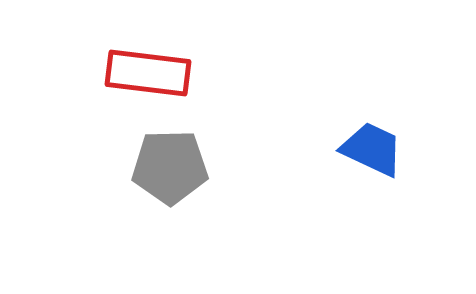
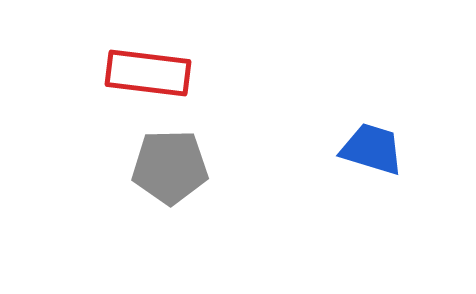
blue trapezoid: rotated 8 degrees counterclockwise
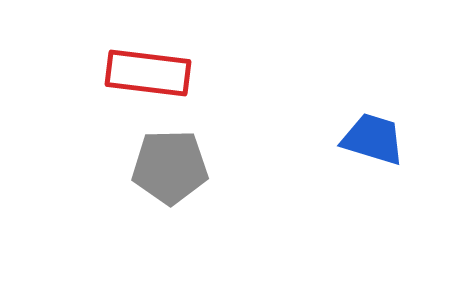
blue trapezoid: moved 1 px right, 10 px up
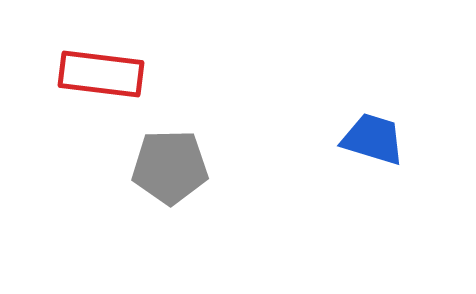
red rectangle: moved 47 px left, 1 px down
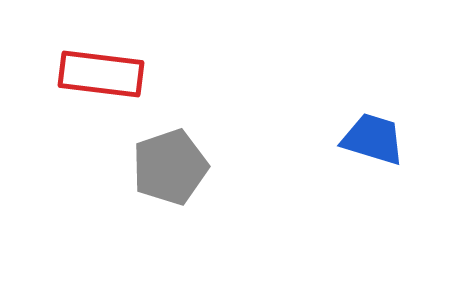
gray pentagon: rotated 18 degrees counterclockwise
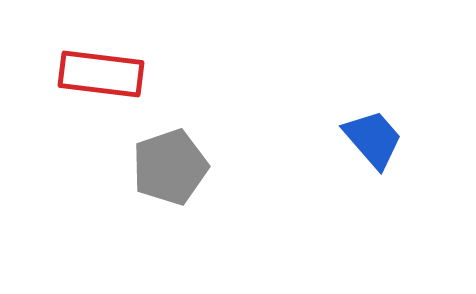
blue trapezoid: rotated 32 degrees clockwise
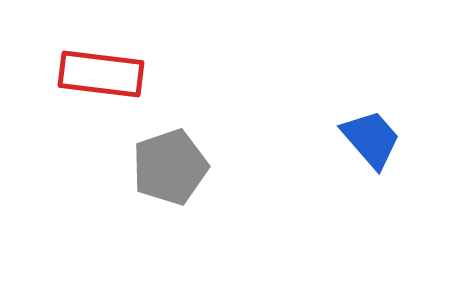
blue trapezoid: moved 2 px left
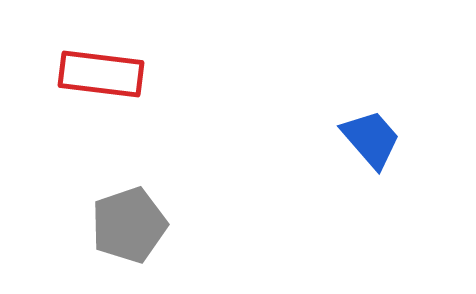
gray pentagon: moved 41 px left, 58 px down
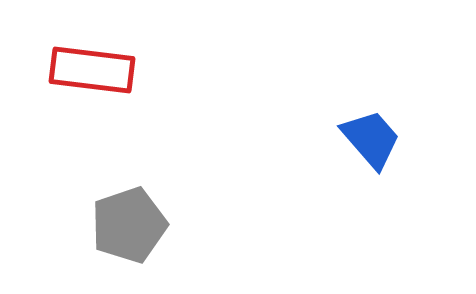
red rectangle: moved 9 px left, 4 px up
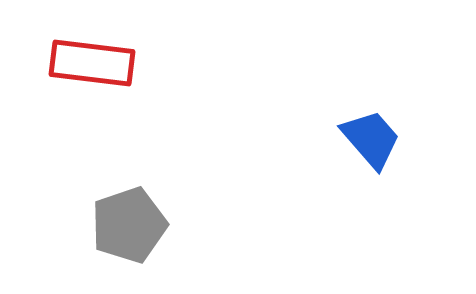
red rectangle: moved 7 px up
